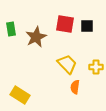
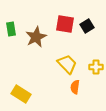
black square: rotated 32 degrees counterclockwise
yellow rectangle: moved 1 px right, 1 px up
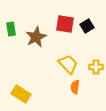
yellow trapezoid: moved 1 px right
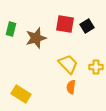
green rectangle: rotated 24 degrees clockwise
brown star: moved 1 px down; rotated 10 degrees clockwise
orange semicircle: moved 4 px left
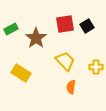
red square: rotated 18 degrees counterclockwise
green rectangle: rotated 48 degrees clockwise
brown star: rotated 20 degrees counterclockwise
yellow trapezoid: moved 3 px left, 3 px up
yellow rectangle: moved 21 px up
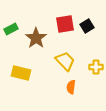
yellow rectangle: rotated 18 degrees counterclockwise
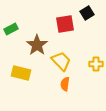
black square: moved 13 px up
brown star: moved 1 px right, 7 px down
yellow trapezoid: moved 4 px left
yellow cross: moved 3 px up
orange semicircle: moved 6 px left, 3 px up
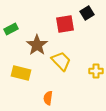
yellow cross: moved 7 px down
orange semicircle: moved 17 px left, 14 px down
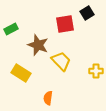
brown star: moved 1 px right; rotated 15 degrees counterclockwise
yellow rectangle: rotated 18 degrees clockwise
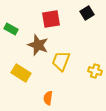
red square: moved 14 px left, 5 px up
green rectangle: rotated 56 degrees clockwise
yellow trapezoid: rotated 115 degrees counterclockwise
yellow cross: moved 1 px left; rotated 16 degrees clockwise
